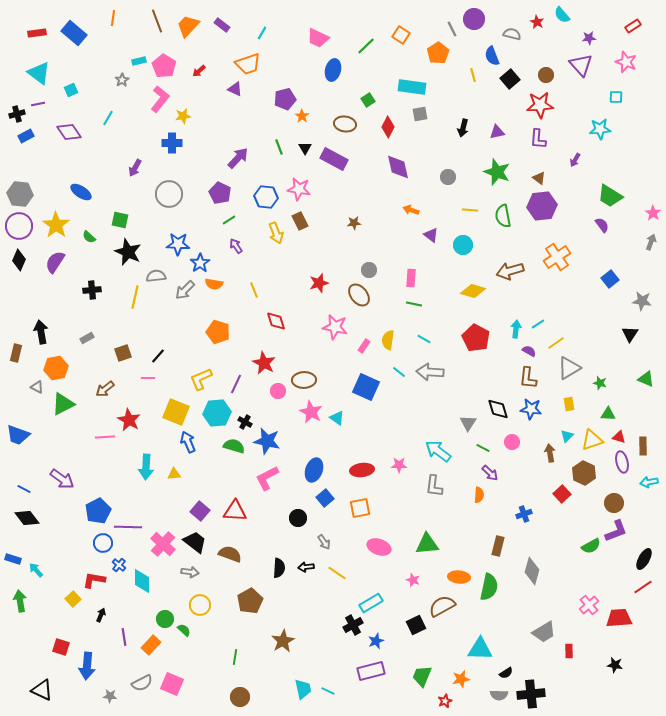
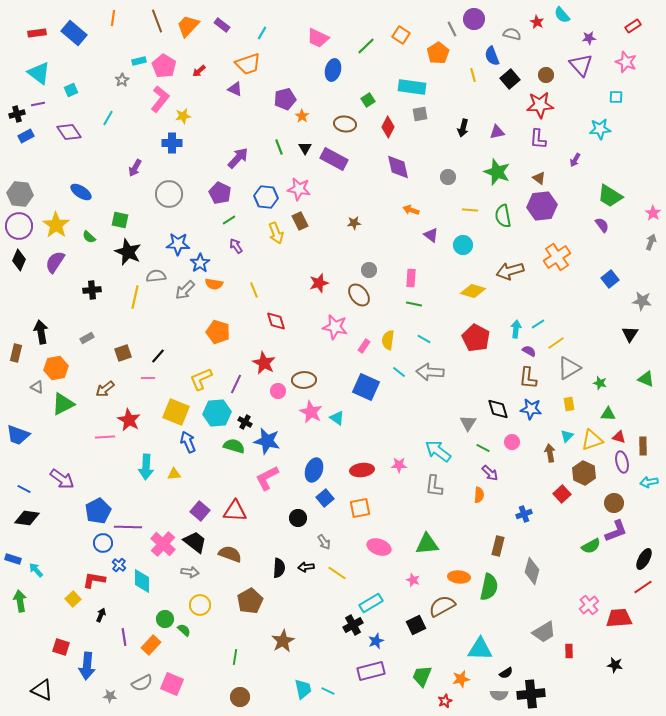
black diamond at (27, 518): rotated 45 degrees counterclockwise
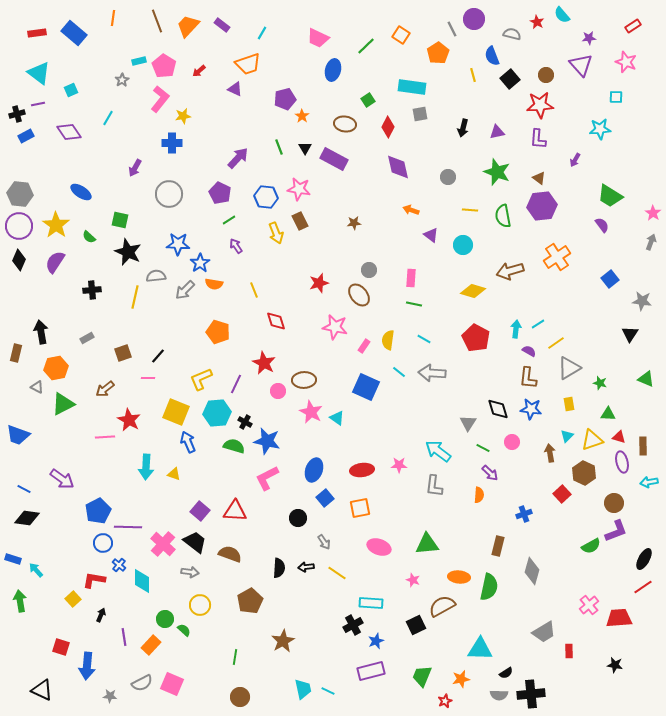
gray arrow at (430, 372): moved 2 px right, 1 px down
yellow triangle at (174, 474): rotated 24 degrees clockwise
cyan rectangle at (371, 603): rotated 35 degrees clockwise
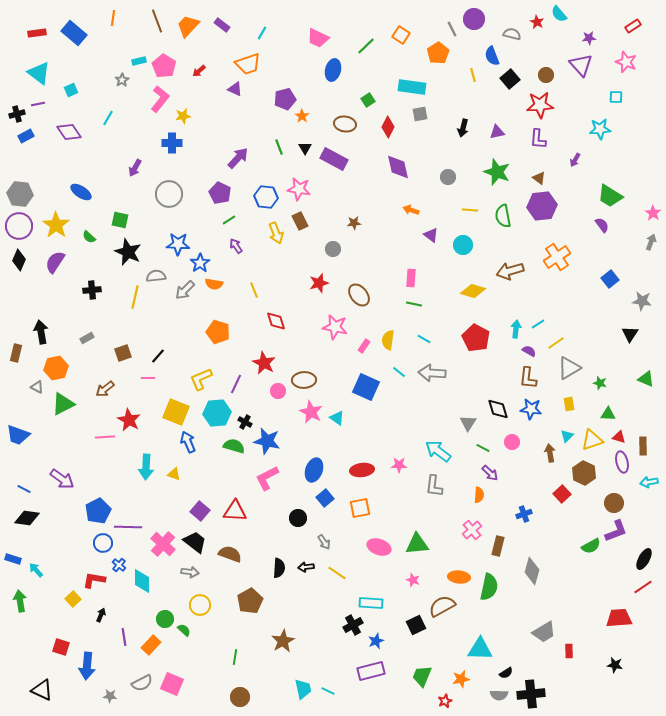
cyan semicircle at (562, 15): moved 3 px left, 1 px up
gray circle at (369, 270): moved 36 px left, 21 px up
green triangle at (427, 544): moved 10 px left
pink cross at (589, 605): moved 117 px left, 75 px up
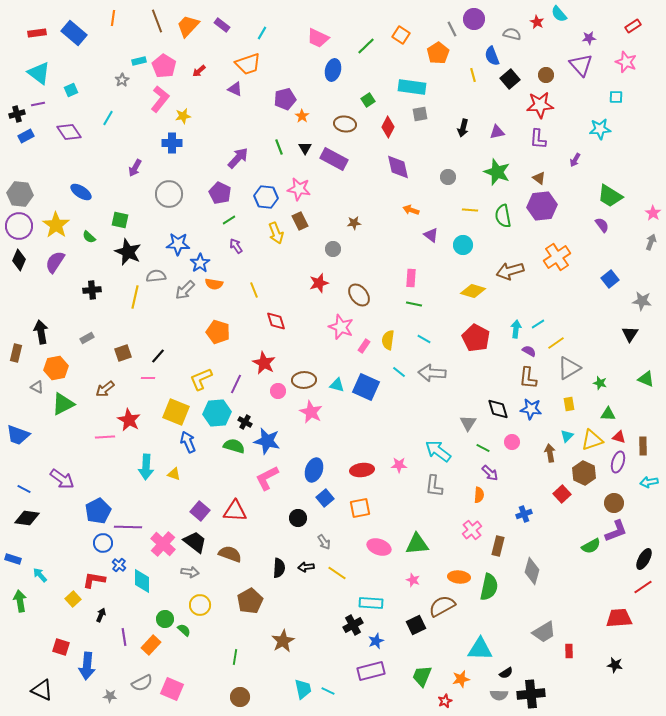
pink star at (335, 327): moved 6 px right; rotated 10 degrees clockwise
cyan triangle at (337, 418): moved 33 px up; rotated 21 degrees counterclockwise
purple ellipse at (622, 462): moved 4 px left; rotated 30 degrees clockwise
cyan arrow at (36, 570): moved 4 px right, 5 px down
pink square at (172, 684): moved 5 px down
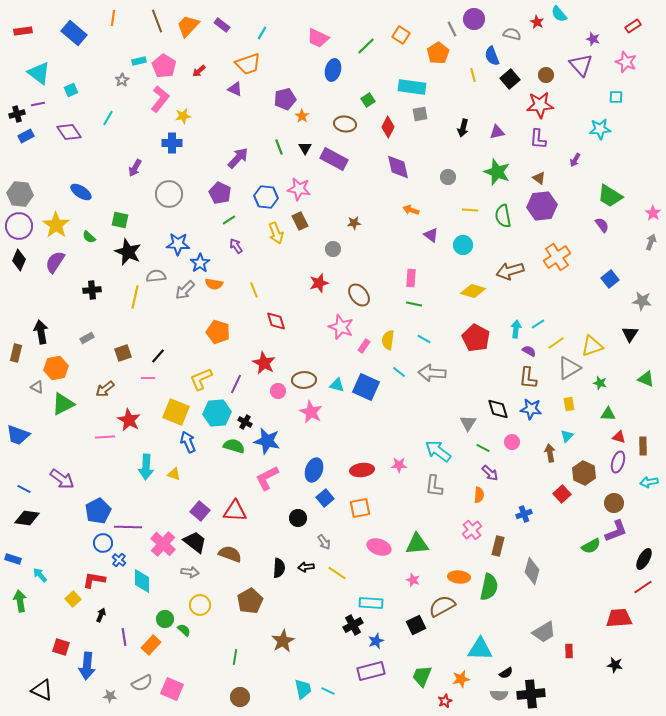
red rectangle at (37, 33): moved 14 px left, 2 px up
purple star at (589, 38): moved 4 px right, 1 px down; rotated 24 degrees clockwise
yellow triangle at (592, 440): moved 94 px up
blue cross at (119, 565): moved 5 px up
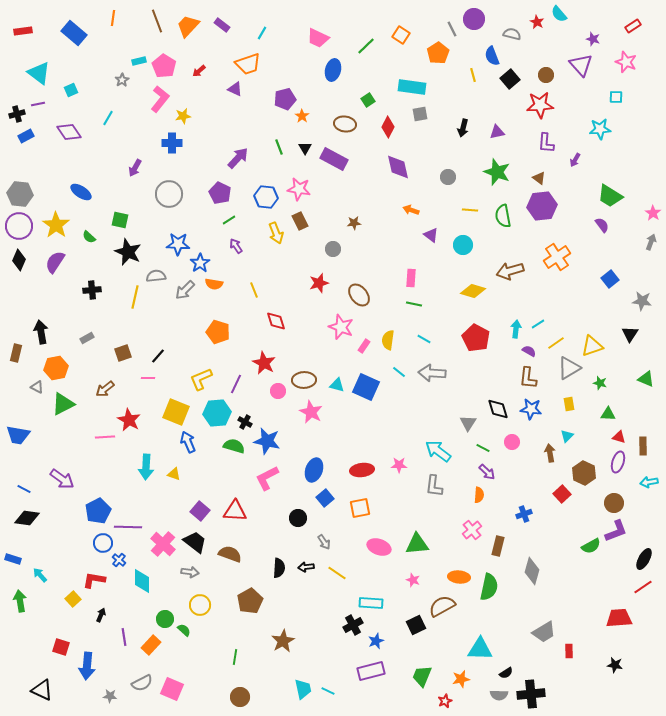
purple L-shape at (538, 139): moved 8 px right, 4 px down
blue trapezoid at (18, 435): rotated 10 degrees counterclockwise
purple arrow at (490, 473): moved 3 px left, 1 px up
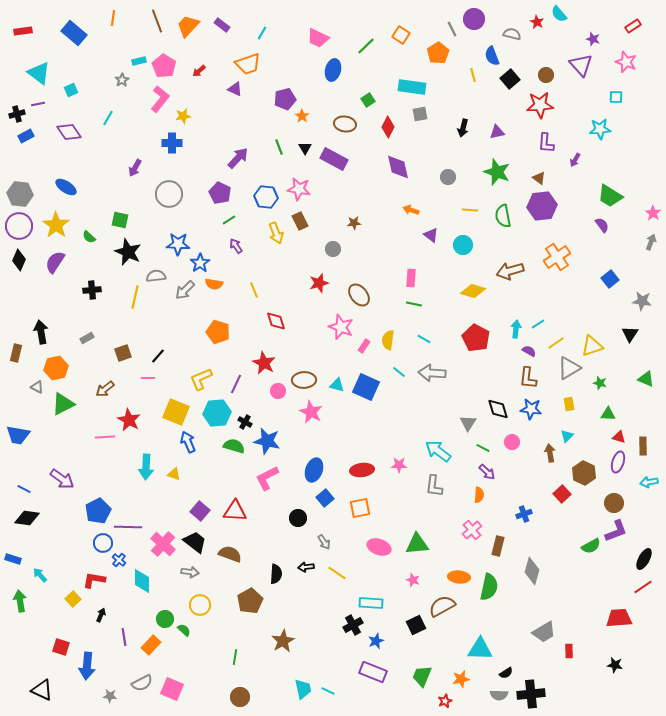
blue ellipse at (81, 192): moved 15 px left, 5 px up
black semicircle at (279, 568): moved 3 px left, 6 px down
purple rectangle at (371, 671): moved 2 px right, 1 px down; rotated 36 degrees clockwise
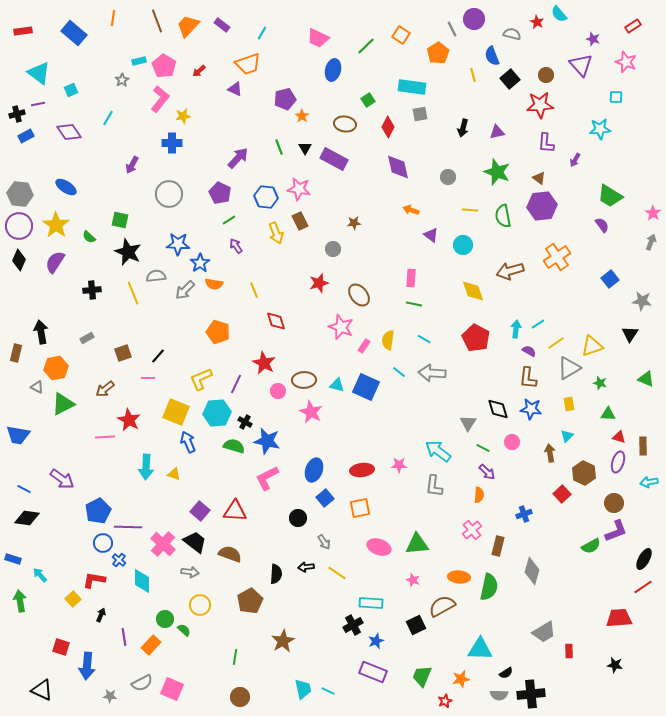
purple arrow at (135, 168): moved 3 px left, 3 px up
yellow diamond at (473, 291): rotated 55 degrees clockwise
yellow line at (135, 297): moved 2 px left, 4 px up; rotated 35 degrees counterclockwise
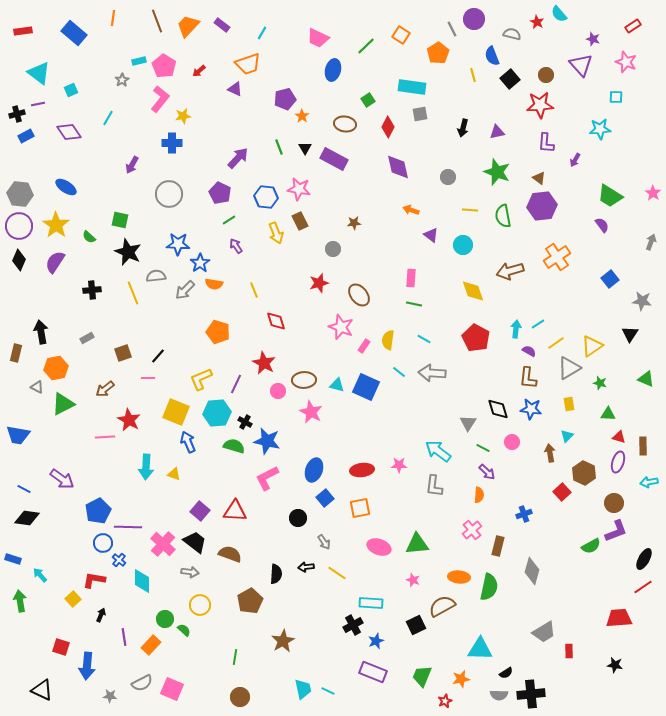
pink star at (653, 213): moved 20 px up
yellow triangle at (592, 346): rotated 15 degrees counterclockwise
red square at (562, 494): moved 2 px up
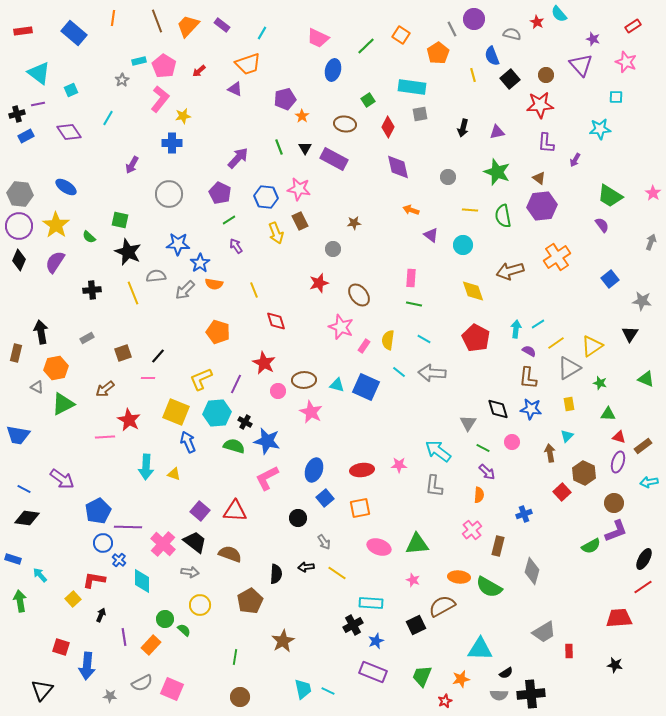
brown rectangle at (643, 446): rotated 54 degrees clockwise
green semicircle at (489, 587): rotated 108 degrees clockwise
black triangle at (42, 690): rotated 45 degrees clockwise
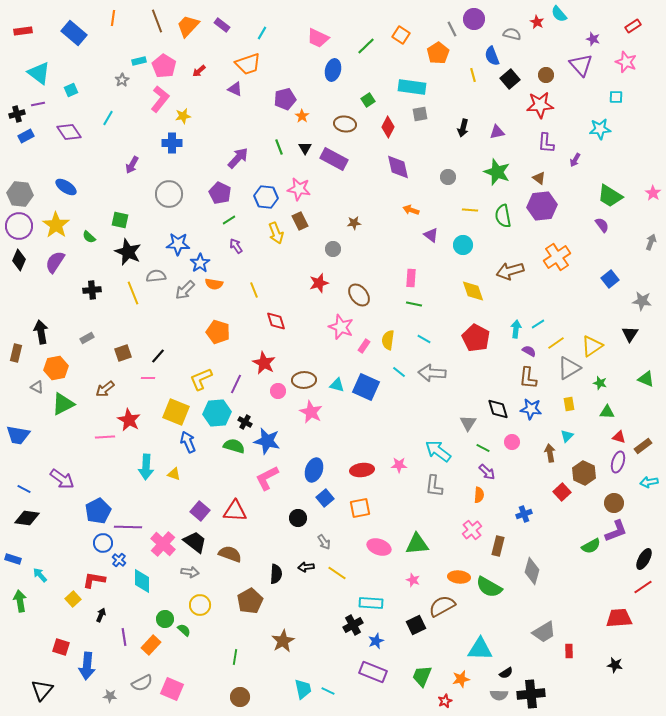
green triangle at (608, 414): moved 1 px left, 2 px up
